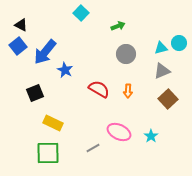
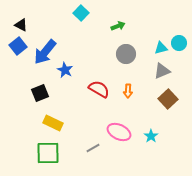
black square: moved 5 px right
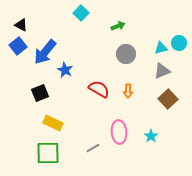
pink ellipse: rotated 60 degrees clockwise
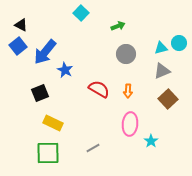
pink ellipse: moved 11 px right, 8 px up; rotated 10 degrees clockwise
cyan star: moved 5 px down
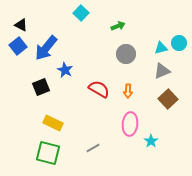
blue arrow: moved 1 px right, 4 px up
black square: moved 1 px right, 6 px up
green square: rotated 15 degrees clockwise
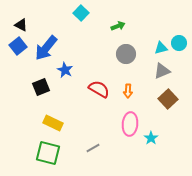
cyan star: moved 3 px up
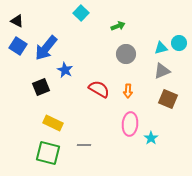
black triangle: moved 4 px left, 4 px up
blue square: rotated 18 degrees counterclockwise
brown square: rotated 24 degrees counterclockwise
gray line: moved 9 px left, 3 px up; rotated 32 degrees clockwise
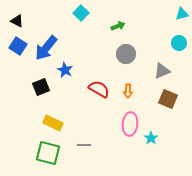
cyan triangle: moved 21 px right, 34 px up
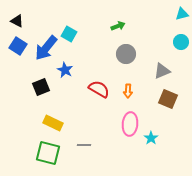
cyan square: moved 12 px left, 21 px down; rotated 14 degrees counterclockwise
cyan circle: moved 2 px right, 1 px up
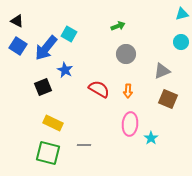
black square: moved 2 px right
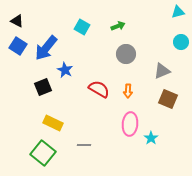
cyan triangle: moved 4 px left, 2 px up
cyan square: moved 13 px right, 7 px up
green square: moved 5 px left; rotated 25 degrees clockwise
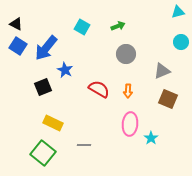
black triangle: moved 1 px left, 3 px down
